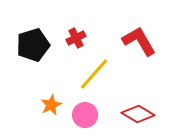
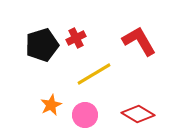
black pentagon: moved 9 px right
yellow line: rotated 18 degrees clockwise
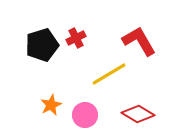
yellow line: moved 15 px right
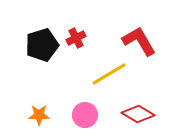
orange star: moved 12 px left, 10 px down; rotated 25 degrees clockwise
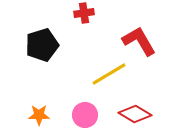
red cross: moved 8 px right, 25 px up; rotated 18 degrees clockwise
red diamond: moved 3 px left
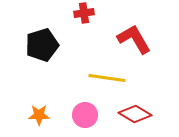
red L-shape: moved 5 px left, 2 px up
yellow line: moved 2 px left, 4 px down; rotated 39 degrees clockwise
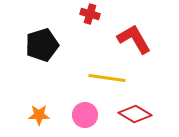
red cross: moved 6 px right, 1 px down; rotated 24 degrees clockwise
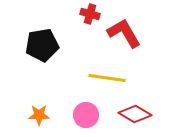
red L-shape: moved 10 px left, 6 px up
black pentagon: rotated 8 degrees clockwise
pink circle: moved 1 px right
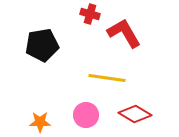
orange star: moved 1 px right, 7 px down
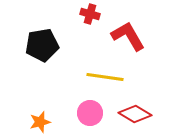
red L-shape: moved 4 px right, 3 px down
yellow line: moved 2 px left, 1 px up
pink circle: moved 4 px right, 2 px up
orange star: rotated 15 degrees counterclockwise
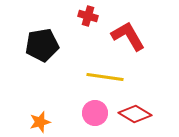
red cross: moved 2 px left, 2 px down
pink circle: moved 5 px right
